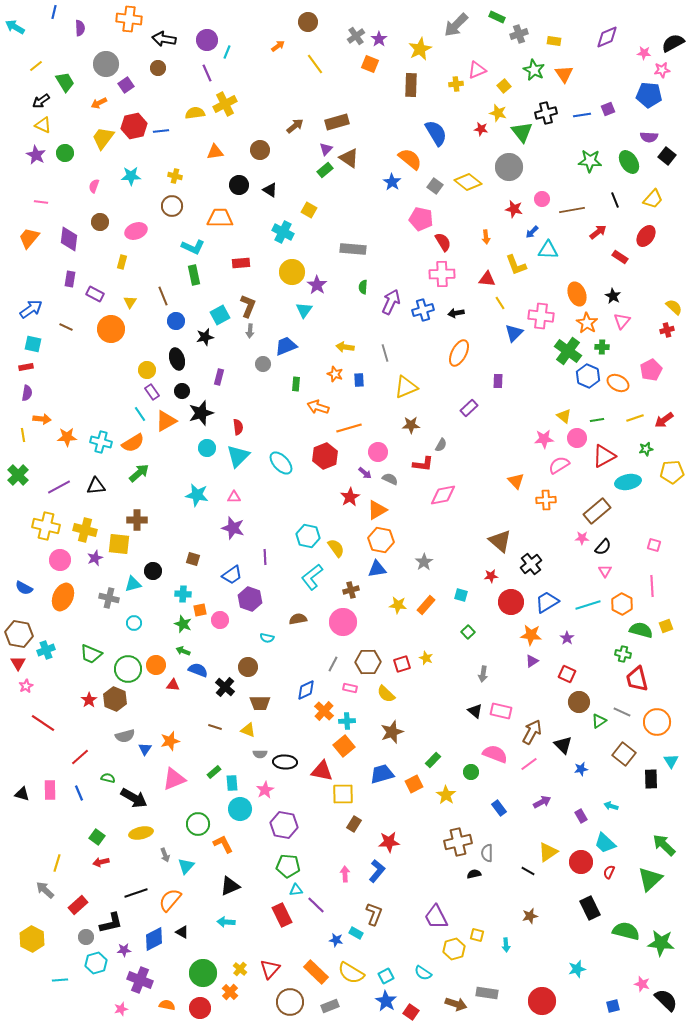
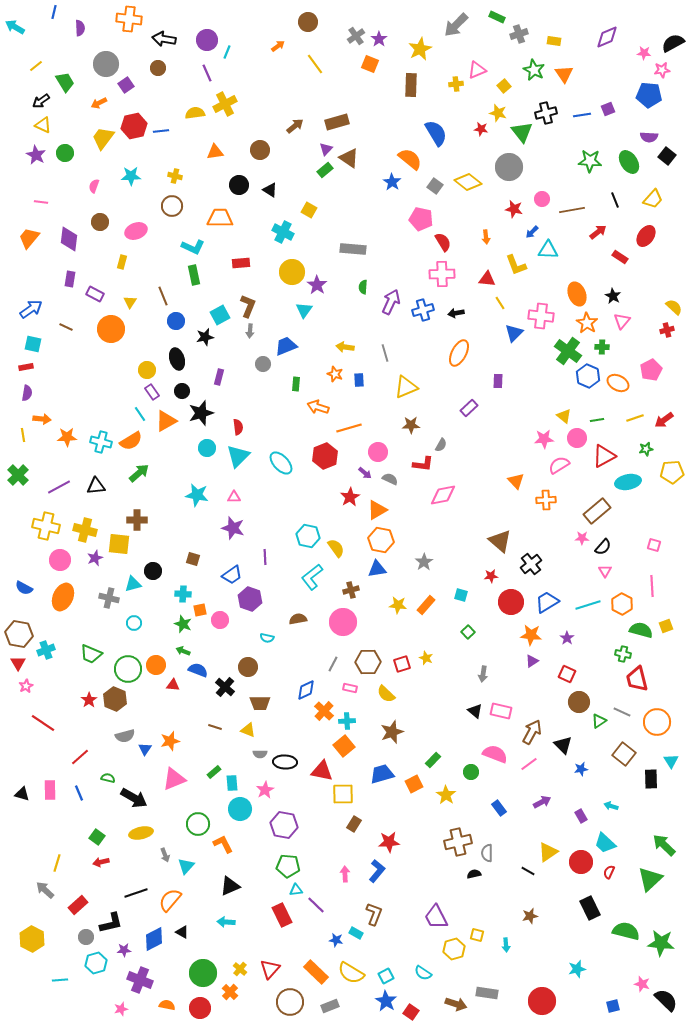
orange semicircle at (133, 443): moved 2 px left, 2 px up
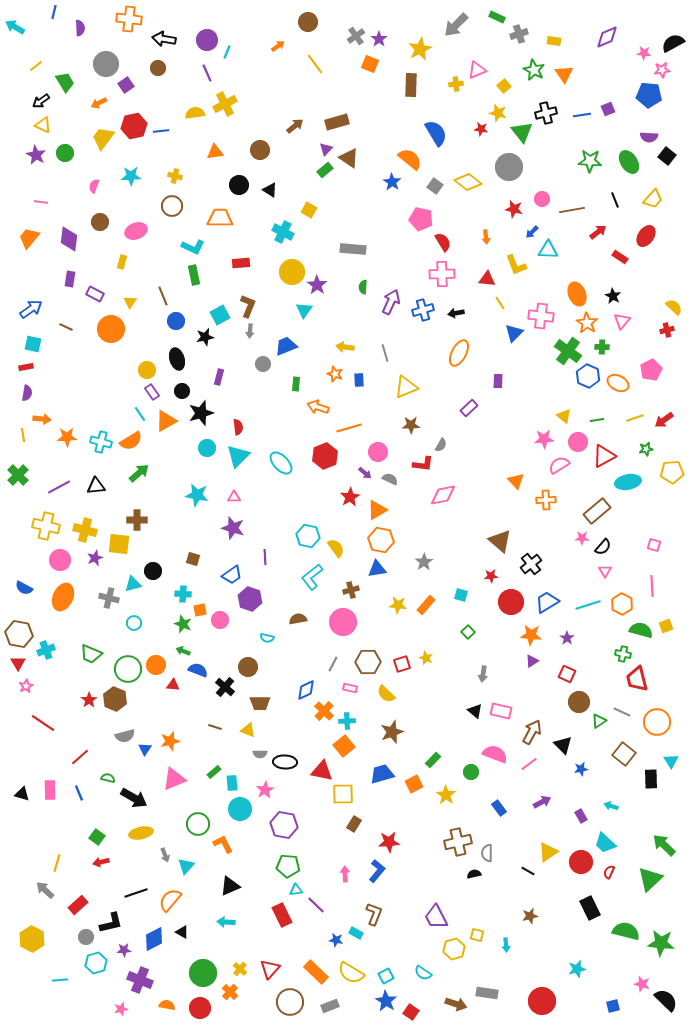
pink circle at (577, 438): moved 1 px right, 4 px down
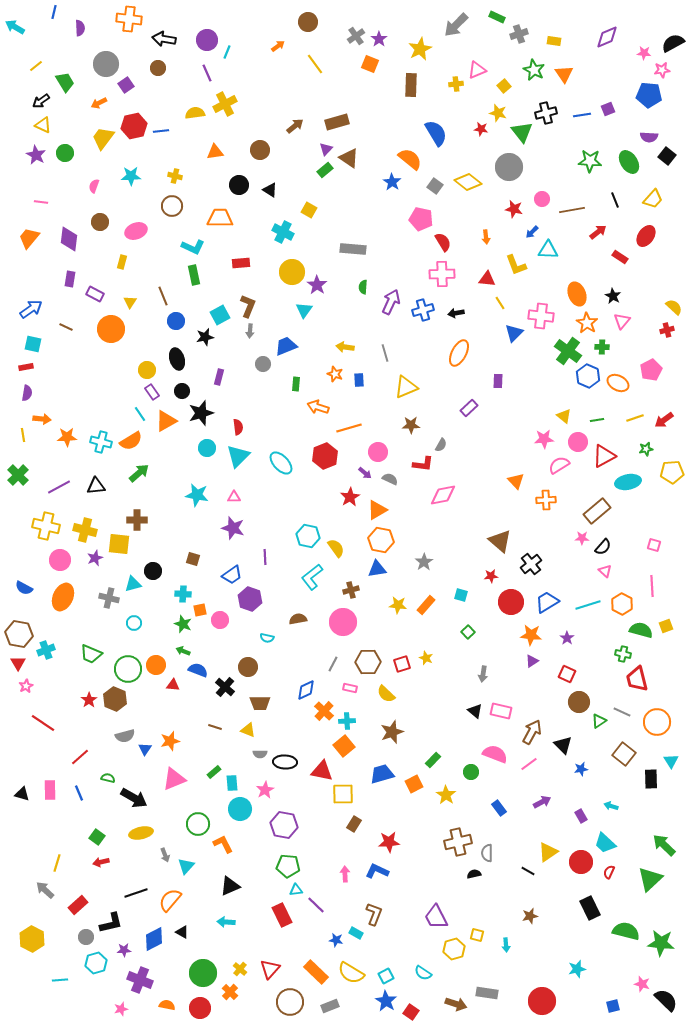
pink triangle at (605, 571): rotated 16 degrees counterclockwise
blue L-shape at (377, 871): rotated 105 degrees counterclockwise
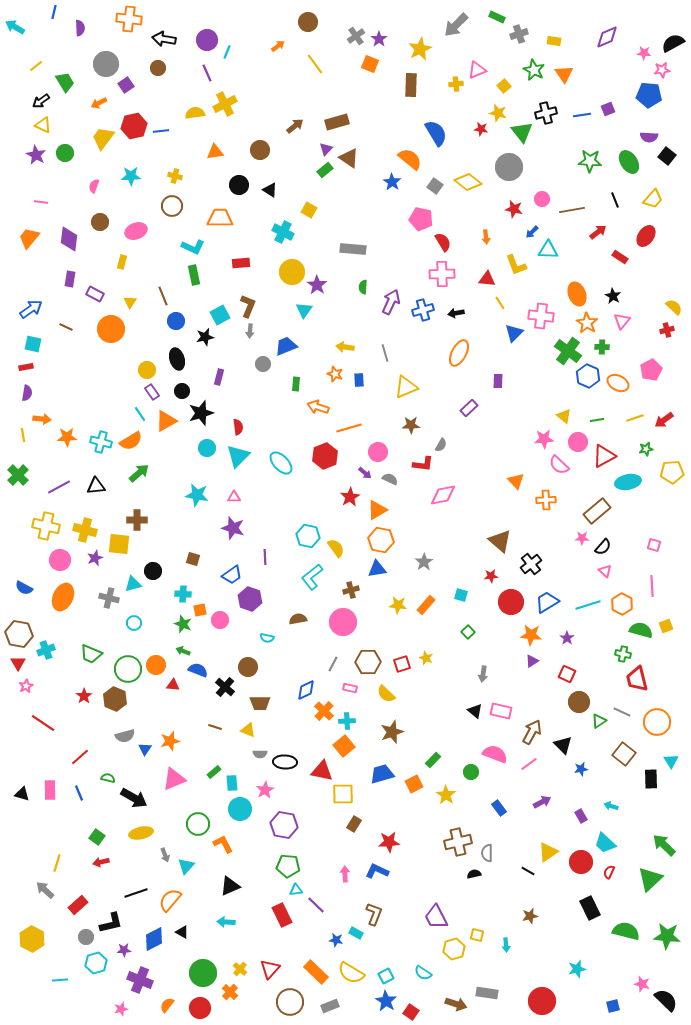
pink semicircle at (559, 465): rotated 105 degrees counterclockwise
red star at (89, 700): moved 5 px left, 4 px up
green star at (661, 943): moved 6 px right, 7 px up
orange semicircle at (167, 1005): rotated 63 degrees counterclockwise
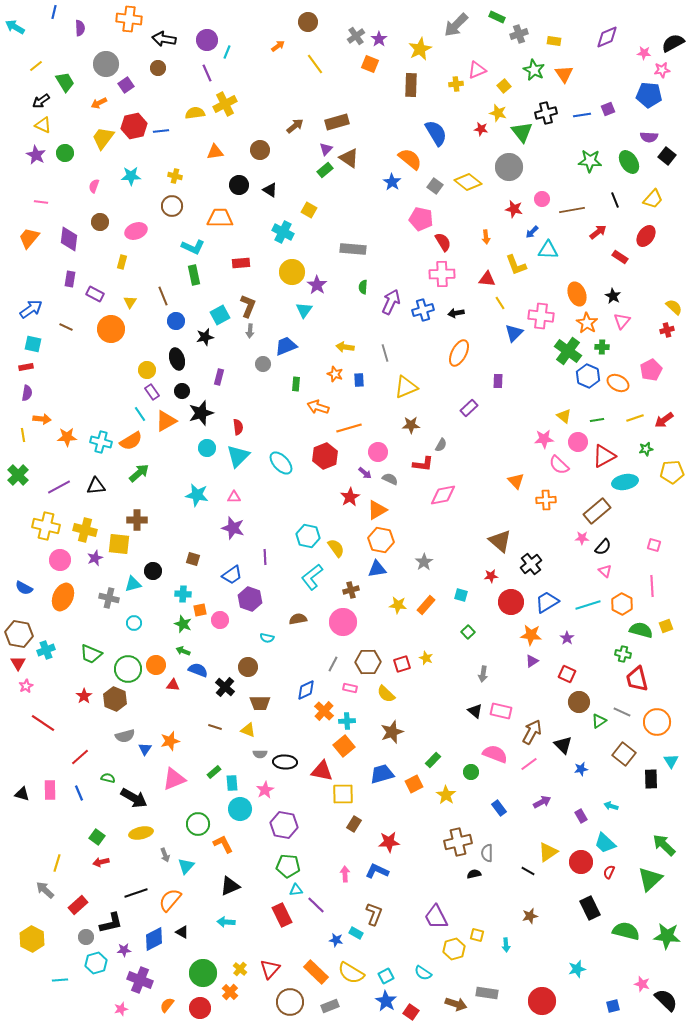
cyan ellipse at (628, 482): moved 3 px left
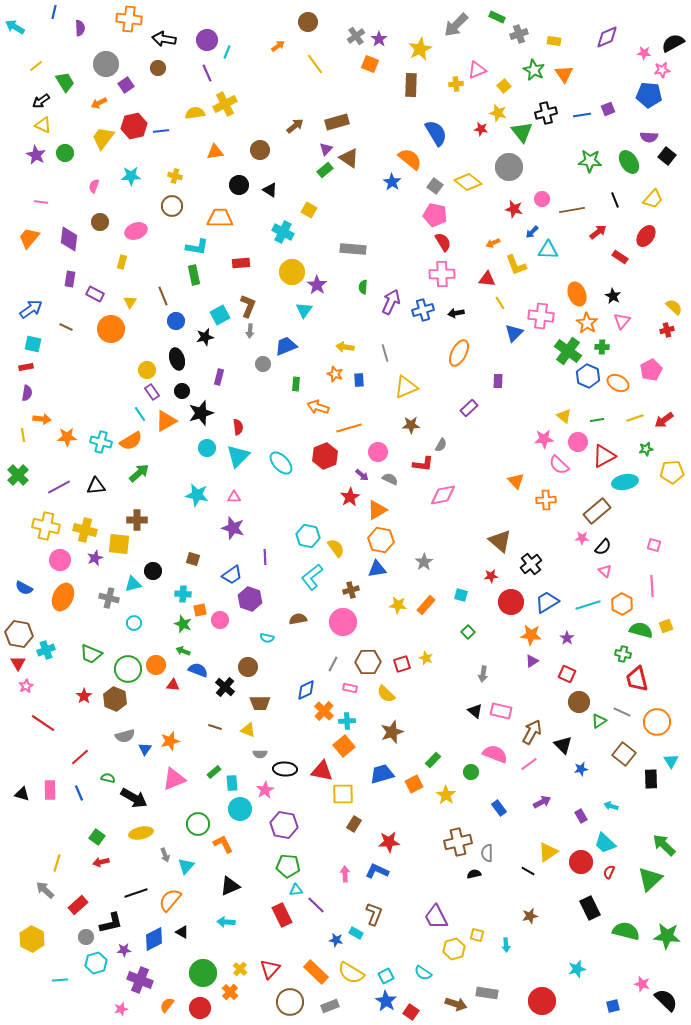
pink pentagon at (421, 219): moved 14 px right, 4 px up
orange arrow at (486, 237): moved 7 px right, 6 px down; rotated 72 degrees clockwise
cyan L-shape at (193, 247): moved 4 px right; rotated 15 degrees counterclockwise
purple arrow at (365, 473): moved 3 px left, 2 px down
black ellipse at (285, 762): moved 7 px down
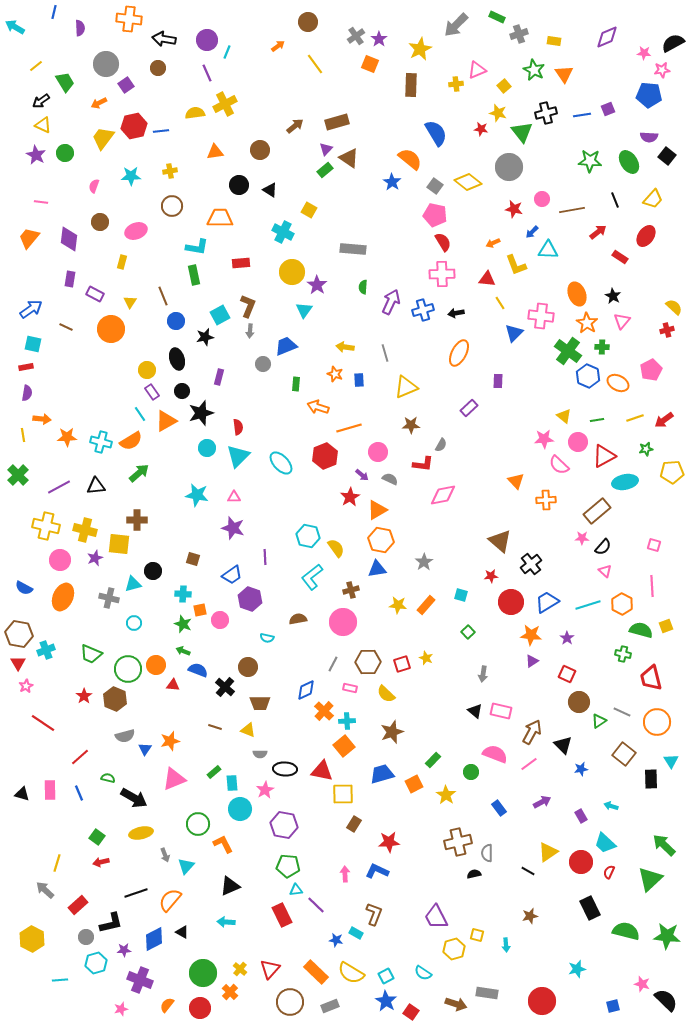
yellow cross at (175, 176): moved 5 px left, 5 px up; rotated 24 degrees counterclockwise
red trapezoid at (637, 679): moved 14 px right, 1 px up
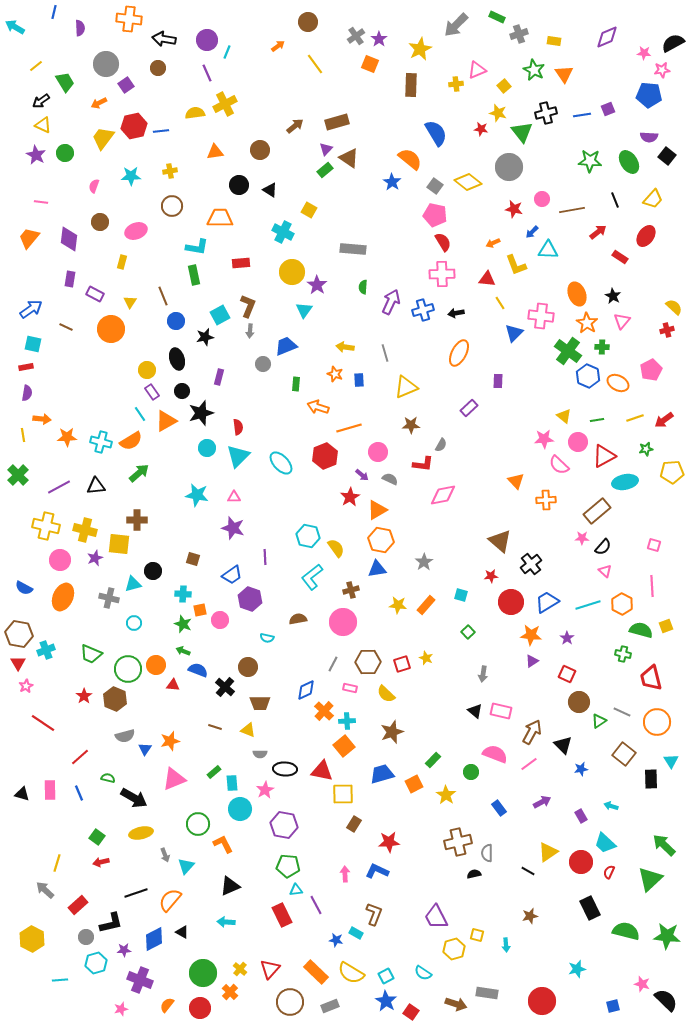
purple line at (316, 905): rotated 18 degrees clockwise
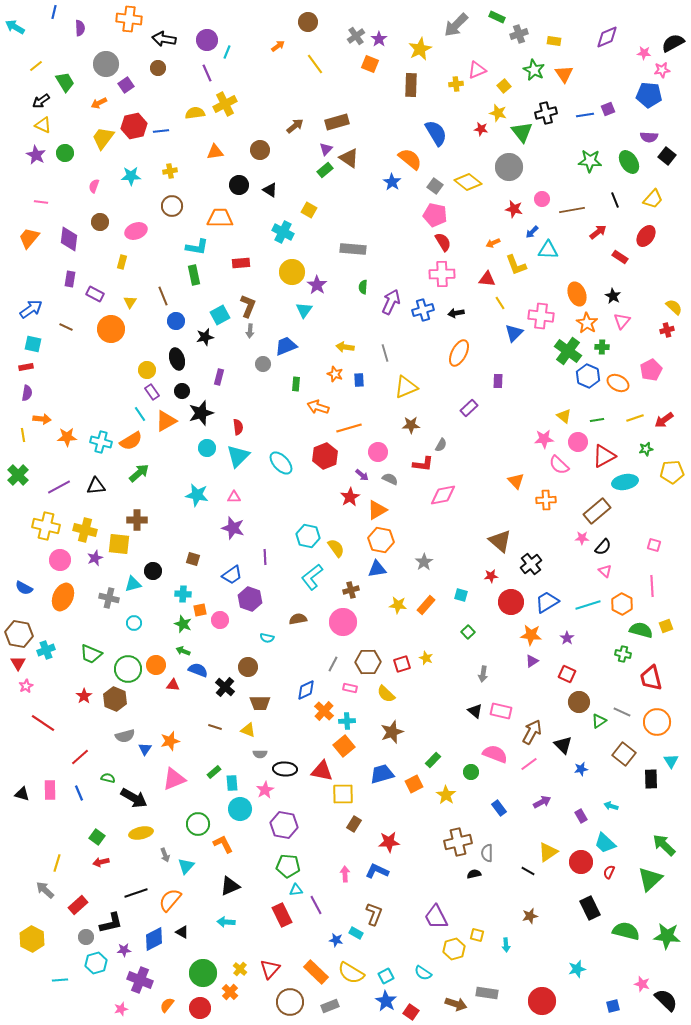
blue line at (582, 115): moved 3 px right
